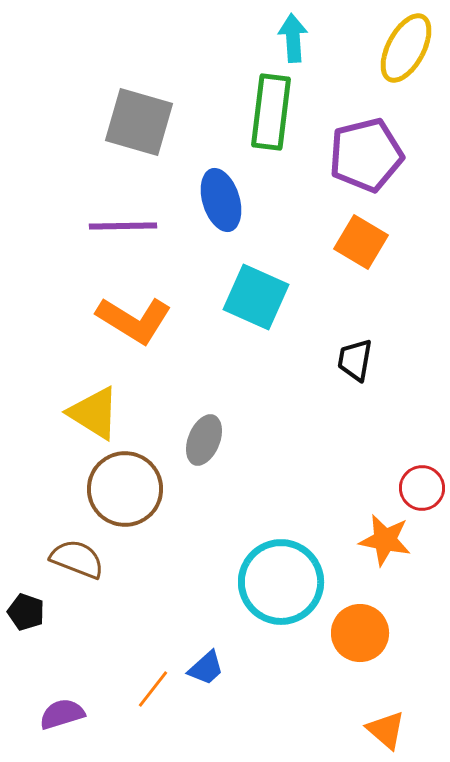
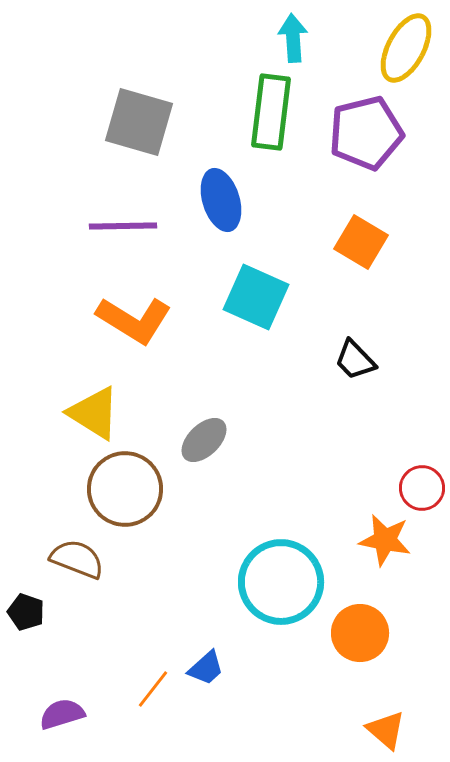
purple pentagon: moved 22 px up
black trapezoid: rotated 54 degrees counterclockwise
gray ellipse: rotated 24 degrees clockwise
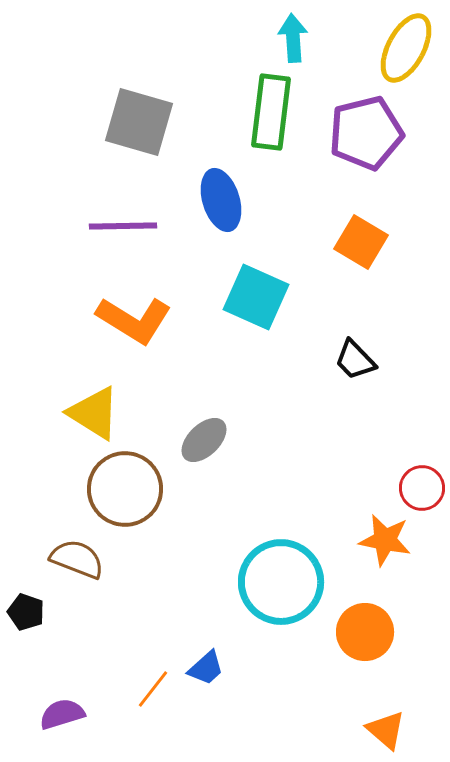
orange circle: moved 5 px right, 1 px up
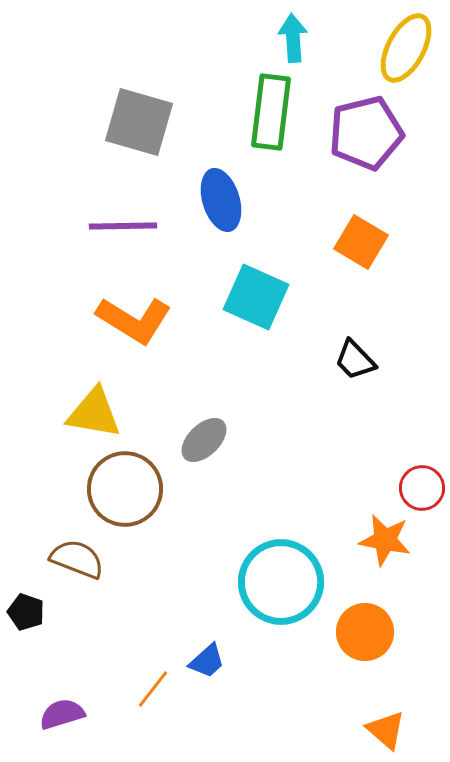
yellow triangle: rotated 22 degrees counterclockwise
blue trapezoid: moved 1 px right, 7 px up
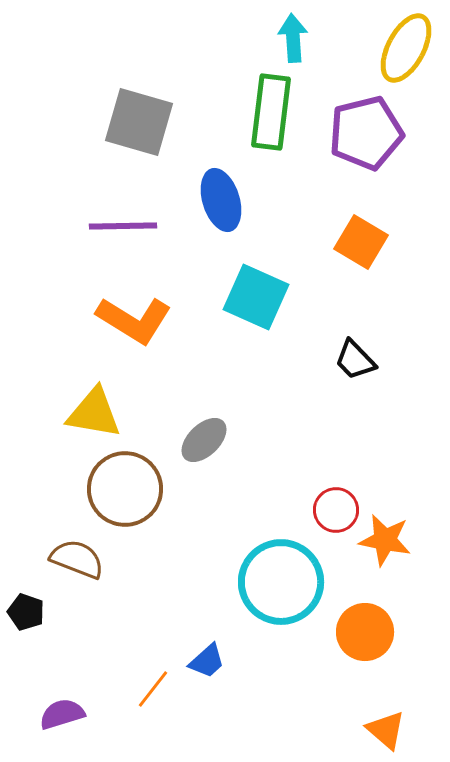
red circle: moved 86 px left, 22 px down
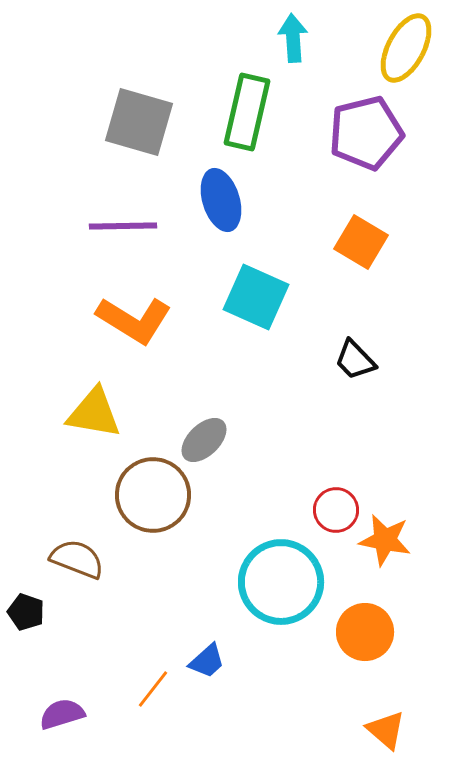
green rectangle: moved 24 px left; rotated 6 degrees clockwise
brown circle: moved 28 px right, 6 px down
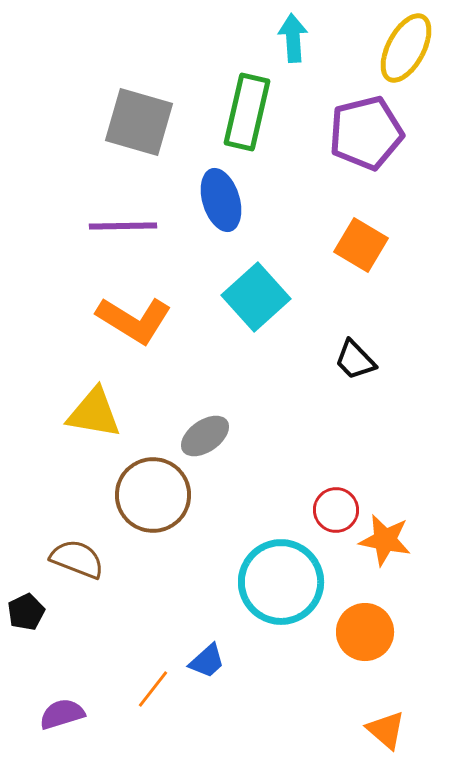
orange square: moved 3 px down
cyan square: rotated 24 degrees clockwise
gray ellipse: moved 1 px right, 4 px up; rotated 9 degrees clockwise
black pentagon: rotated 27 degrees clockwise
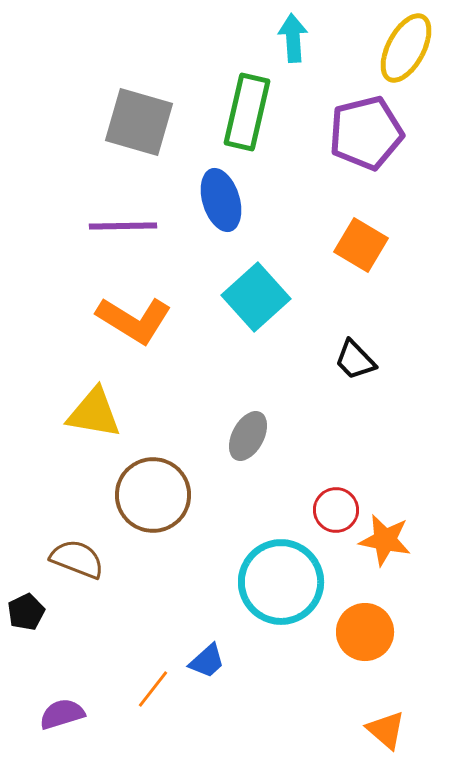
gray ellipse: moved 43 px right; rotated 27 degrees counterclockwise
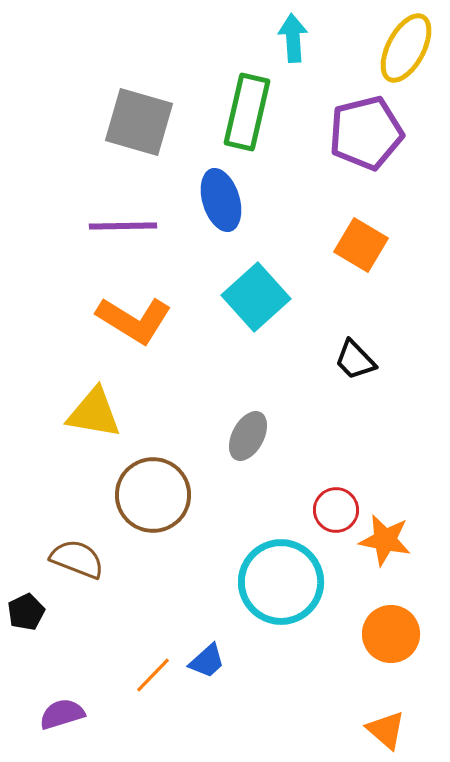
orange circle: moved 26 px right, 2 px down
orange line: moved 14 px up; rotated 6 degrees clockwise
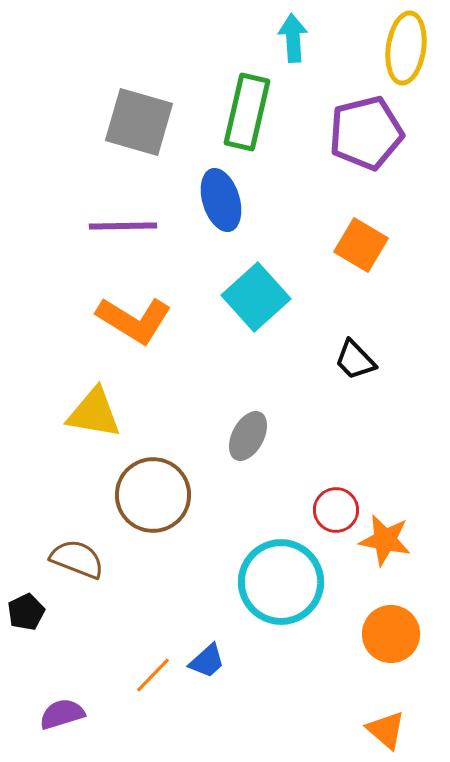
yellow ellipse: rotated 20 degrees counterclockwise
